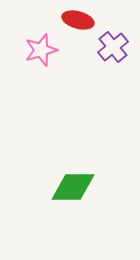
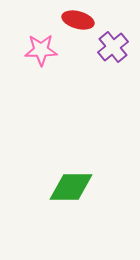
pink star: rotated 16 degrees clockwise
green diamond: moved 2 px left
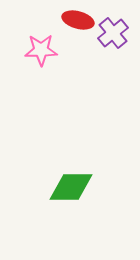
purple cross: moved 14 px up
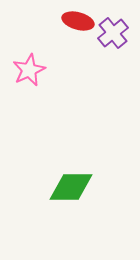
red ellipse: moved 1 px down
pink star: moved 12 px left, 20 px down; rotated 24 degrees counterclockwise
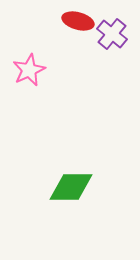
purple cross: moved 1 px left, 1 px down; rotated 12 degrees counterclockwise
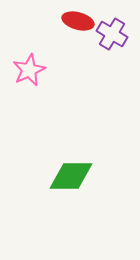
purple cross: rotated 8 degrees counterclockwise
green diamond: moved 11 px up
